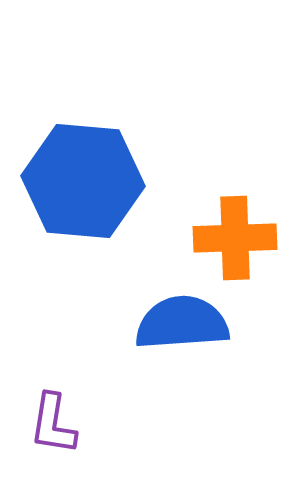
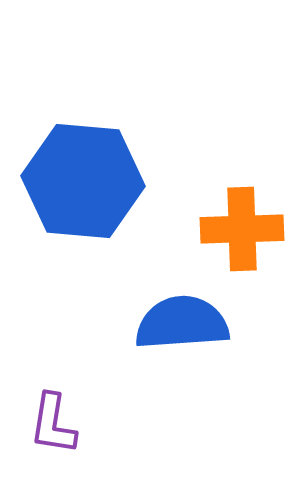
orange cross: moved 7 px right, 9 px up
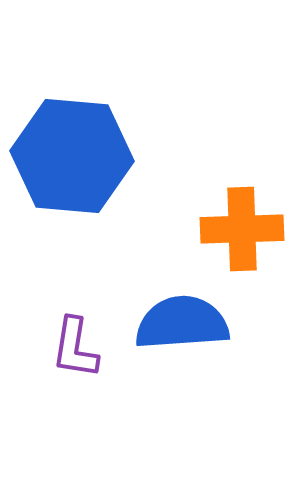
blue hexagon: moved 11 px left, 25 px up
purple L-shape: moved 22 px right, 76 px up
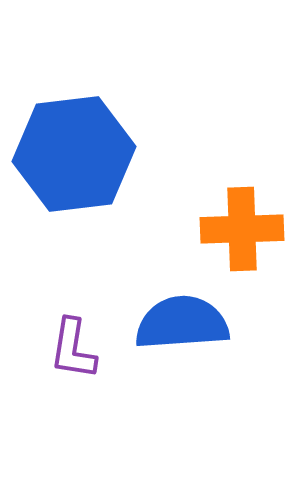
blue hexagon: moved 2 px right, 2 px up; rotated 12 degrees counterclockwise
purple L-shape: moved 2 px left, 1 px down
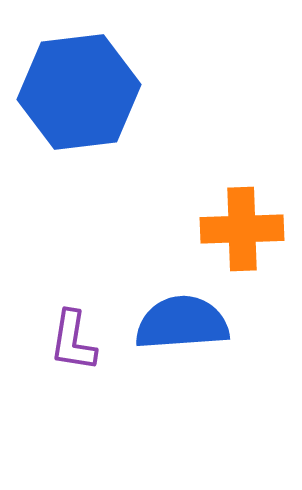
blue hexagon: moved 5 px right, 62 px up
purple L-shape: moved 8 px up
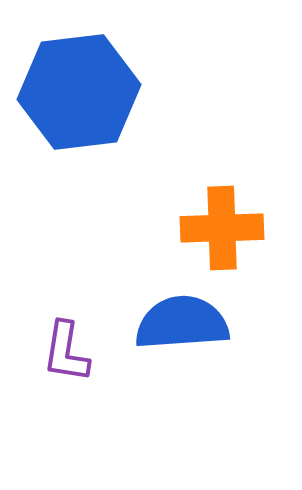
orange cross: moved 20 px left, 1 px up
purple L-shape: moved 7 px left, 11 px down
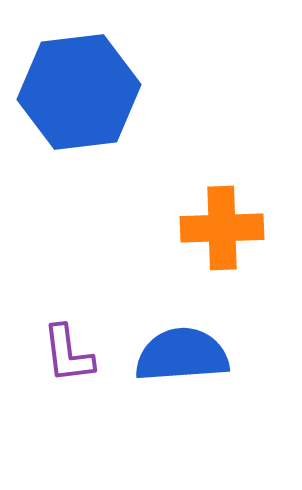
blue semicircle: moved 32 px down
purple L-shape: moved 2 px right, 2 px down; rotated 16 degrees counterclockwise
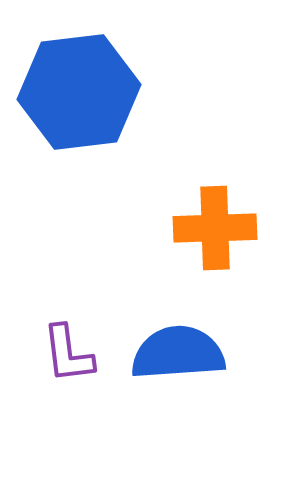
orange cross: moved 7 px left
blue semicircle: moved 4 px left, 2 px up
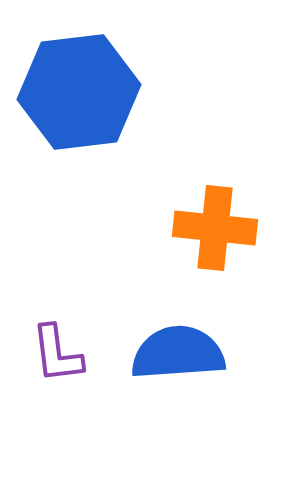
orange cross: rotated 8 degrees clockwise
purple L-shape: moved 11 px left
